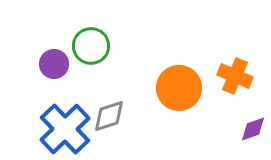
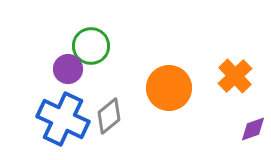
purple circle: moved 14 px right, 5 px down
orange cross: rotated 24 degrees clockwise
orange circle: moved 10 px left
gray diamond: rotated 21 degrees counterclockwise
blue cross: moved 2 px left, 10 px up; rotated 21 degrees counterclockwise
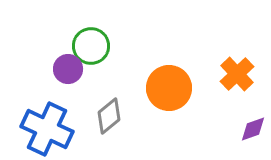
orange cross: moved 2 px right, 2 px up
blue cross: moved 16 px left, 10 px down
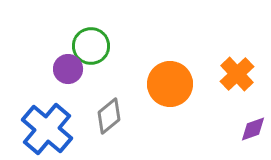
orange circle: moved 1 px right, 4 px up
blue cross: rotated 15 degrees clockwise
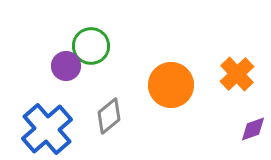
purple circle: moved 2 px left, 3 px up
orange circle: moved 1 px right, 1 px down
blue cross: rotated 9 degrees clockwise
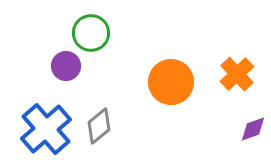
green circle: moved 13 px up
orange circle: moved 3 px up
gray diamond: moved 10 px left, 10 px down
blue cross: moved 1 px left
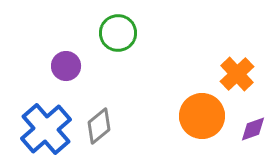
green circle: moved 27 px right
orange circle: moved 31 px right, 34 px down
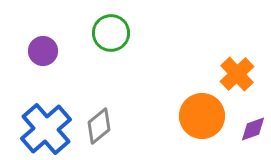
green circle: moved 7 px left
purple circle: moved 23 px left, 15 px up
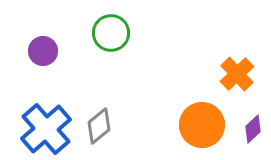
orange circle: moved 9 px down
purple diamond: rotated 24 degrees counterclockwise
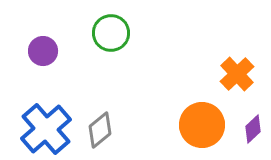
gray diamond: moved 1 px right, 4 px down
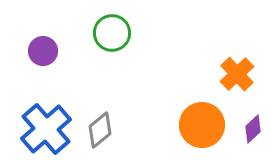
green circle: moved 1 px right
